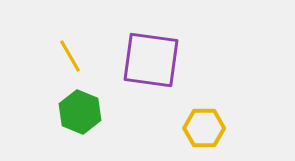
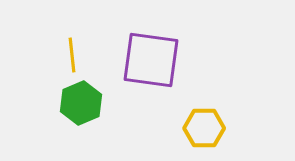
yellow line: moved 2 px right, 1 px up; rotated 24 degrees clockwise
green hexagon: moved 1 px right, 9 px up; rotated 15 degrees clockwise
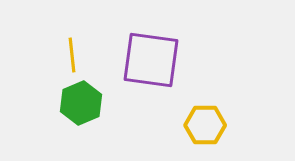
yellow hexagon: moved 1 px right, 3 px up
